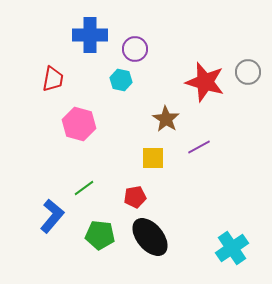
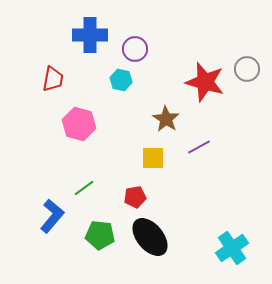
gray circle: moved 1 px left, 3 px up
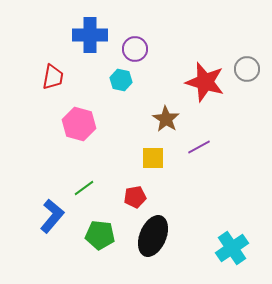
red trapezoid: moved 2 px up
black ellipse: moved 3 px right, 1 px up; rotated 63 degrees clockwise
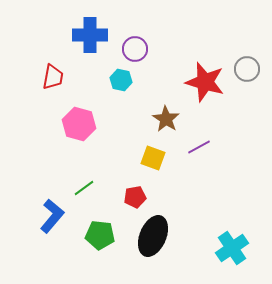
yellow square: rotated 20 degrees clockwise
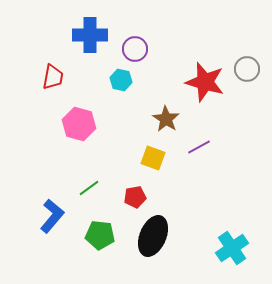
green line: moved 5 px right
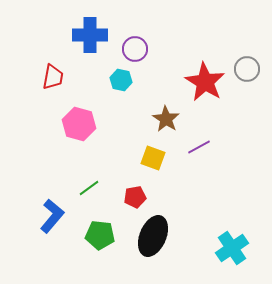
red star: rotated 15 degrees clockwise
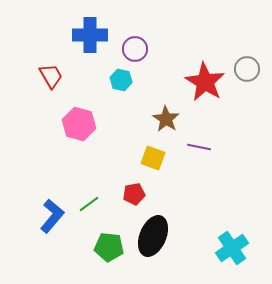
red trapezoid: moved 2 px left, 1 px up; rotated 40 degrees counterclockwise
purple line: rotated 40 degrees clockwise
green line: moved 16 px down
red pentagon: moved 1 px left, 3 px up
green pentagon: moved 9 px right, 12 px down
